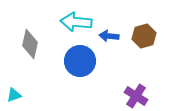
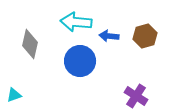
brown hexagon: moved 1 px right
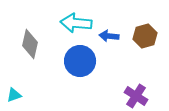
cyan arrow: moved 1 px down
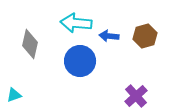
purple cross: rotated 15 degrees clockwise
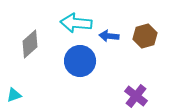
gray diamond: rotated 36 degrees clockwise
purple cross: rotated 10 degrees counterclockwise
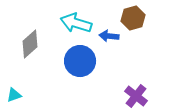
cyan arrow: rotated 12 degrees clockwise
brown hexagon: moved 12 px left, 18 px up
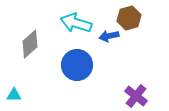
brown hexagon: moved 4 px left
blue arrow: rotated 18 degrees counterclockwise
blue circle: moved 3 px left, 4 px down
cyan triangle: rotated 21 degrees clockwise
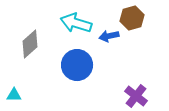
brown hexagon: moved 3 px right
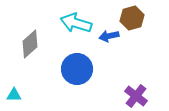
blue circle: moved 4 px down
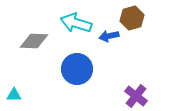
gray diamond: moved 4 px right, 3 px up; rotated 44 degrees clockwise
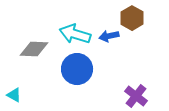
brown hexagon: rotated 15 degrees counterclockwise
cyan arrow: moved 1 px left, 11 px down
gray diamond: moved 8 px down
cyan triangle: rotated 28 degrees clockwise
